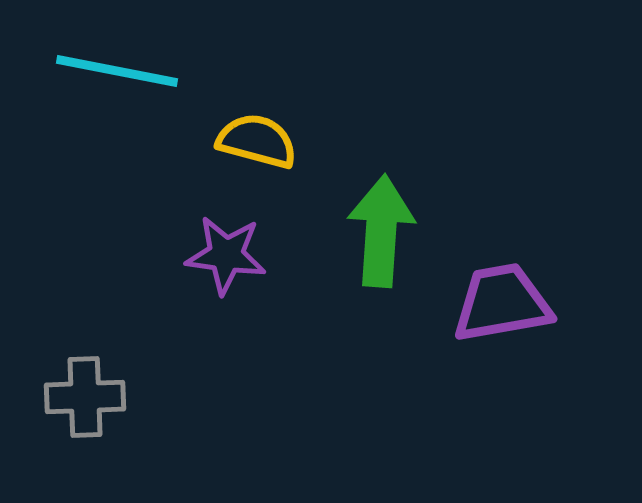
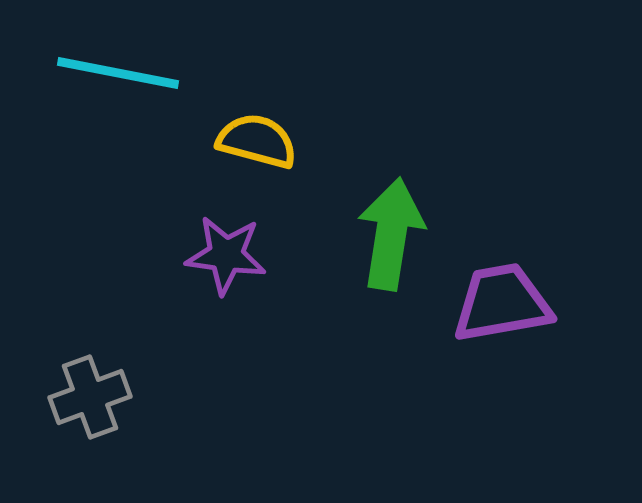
cyan line: moved 1 px right, 2 px down
green arrow: moved 10 px right, 3 px down; rotated 5 degrees clockwise
gray cross: moved 5 px right; rotated 18 degrees counterclockwise
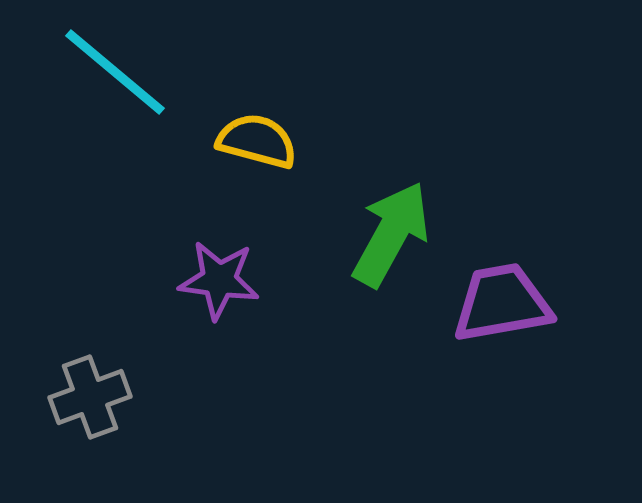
cyan line: moved 3 px left, 1 px up; rotated 29 degrees clockwise
green arrow: rotated 20 degrees clockwise
purple star: moved 7 px left, 25 px down
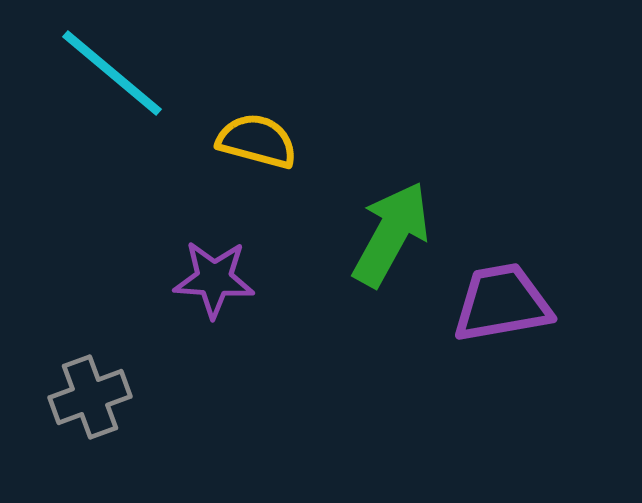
cyan line: moved 3 px left, 1 px down
purple star: moved 5 px left, 1 px up; rotated 4 degrees counterclockwise
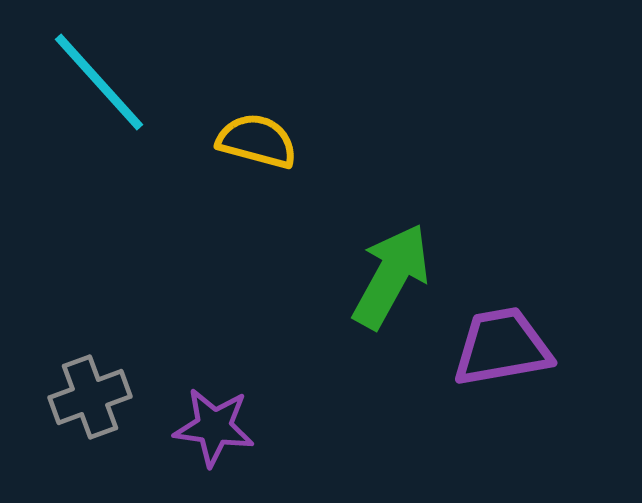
cyan line: moved 13 px left, 9 px down; rotated 8 degrees clockwise
green arrow: moved 42 px down
purple star: moved 148 px down; rotated 4 degrees clockwise
purple trapezoid: moved 44 px down
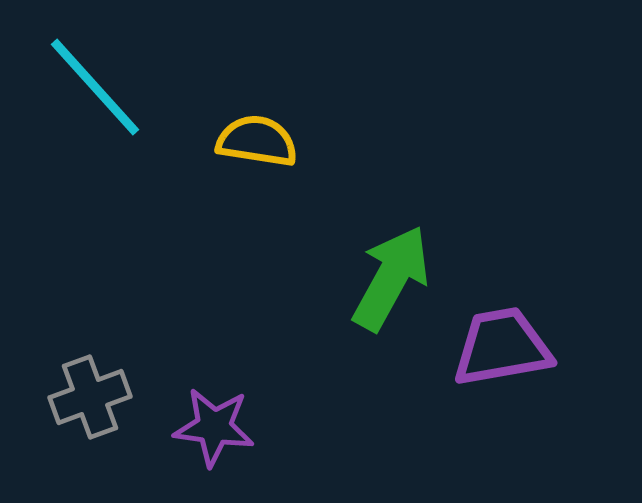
cyan line: moved 4 px left, 5 px down
yellow semicircle: rotated 6 degrees counterclockwise
green arrow: moved 2 px down
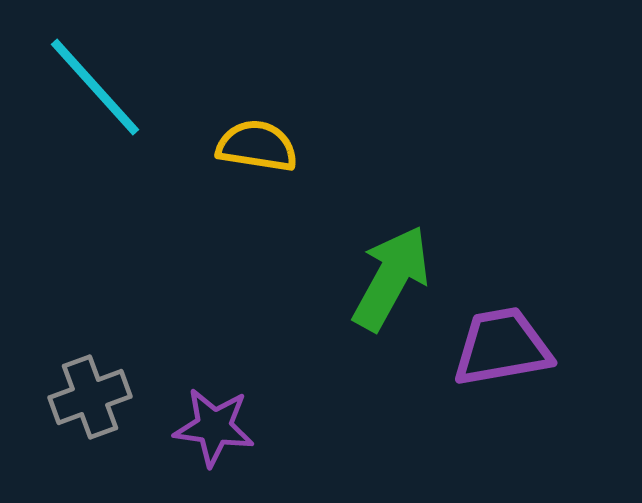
yellow semicircle: moved 5 px down
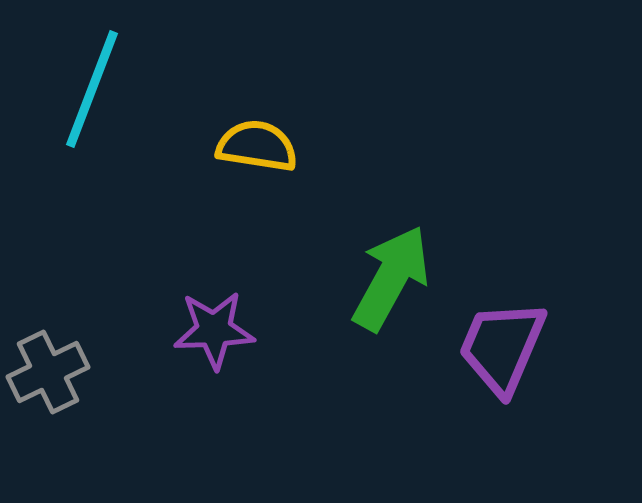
cyan line: moved 3 px left, 2 px down; rotated 63 degrees clockwise
purple trapezoid: rotated 57 degrees counterclockwise
gray cross: moved 42 px left, 25 px up; rotated 6 degrees counterclockwise
purple star: moved 97 px up; rotated 10 degrees counterclockwise
